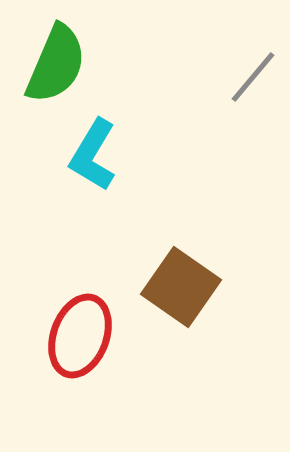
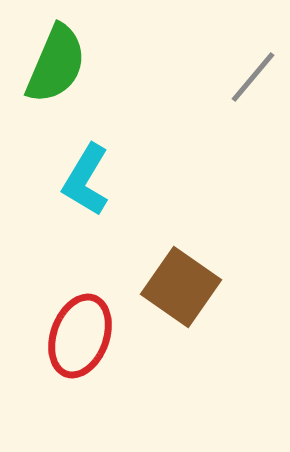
cyan L-shape: moved 7 px left, 25 px down
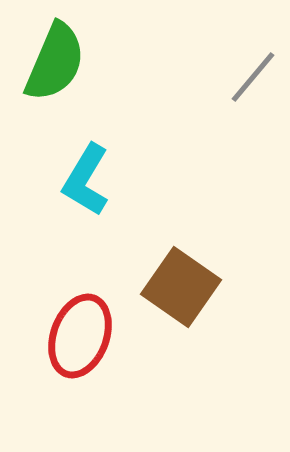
green semicircle: moved 1 px left, 2 px up
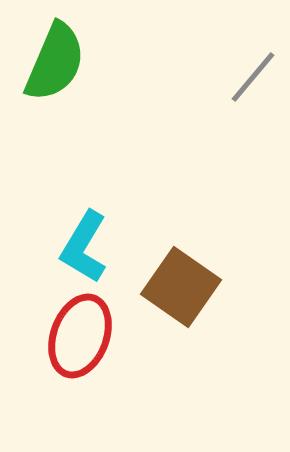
cyan L-shape: moved 2 px left, 67 px down
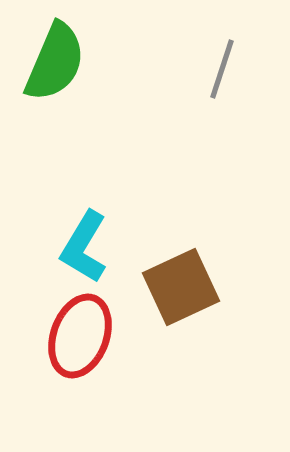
gray line: moved 31 px left, 8 px up; rotated 22 degrees counterclockwise
brown square: rotated 30 degrees clockwise
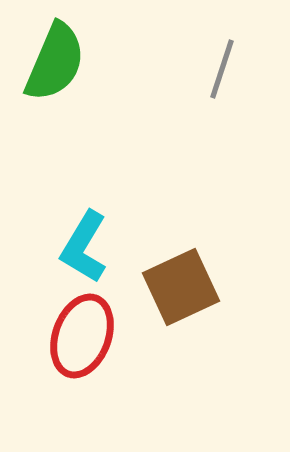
red ellipse: moved 2 px right
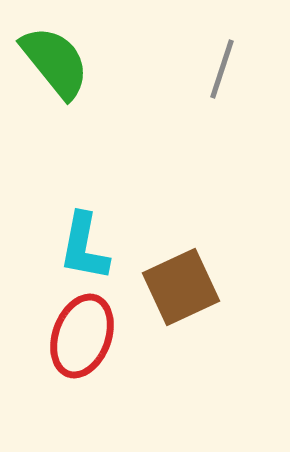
green semicircle: rotated 62 degrees counterclockwise
cyan L-shape: rotated 20 degrees counterclockwise
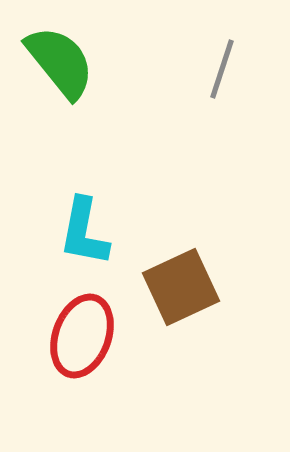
green semicircle: moved 5 px right
cyan L-shape: moved 15 px up
